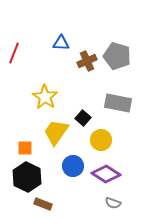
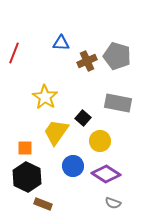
yellow circle: moved 1 px left, 1 px down
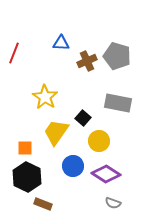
yellow circle: moved 1 px left
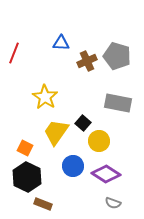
black square: moved 5 px down
orange square: rotated 28 degrees clockwise
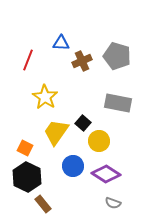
red line: moved 14 px right, 7 px down
brown cross: moved 5 px left
brown rectangle: rotated 30 degrees clockwise
